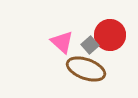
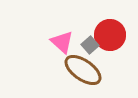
brown ellipse: moved 3 px left, 1 px down; rotated 15 degrees clockwise
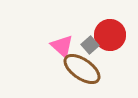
pink triangle: moved 4 px down
brown ellipse: moved 1 px left, 1 px up
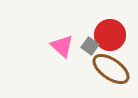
gray square: moved 1 px down; rotated 12 degrees counterclockwise
brown ellipse: moved 29 px right
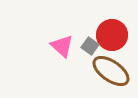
red circle: moved 2 px right
brown ellipse: moved 2 px down
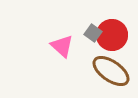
gray square: moved 3 px right, 13 px up
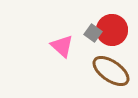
red circle: moved 5 px up
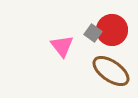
pink triangle: rotated 10 degrees clockwise
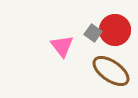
red circle: moved 3 px right
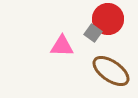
red circle: moved 7 px left, 11 px up
pink triangle: rotated 50 degrees counterclockwise
